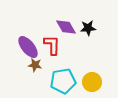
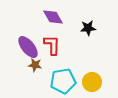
purple diamond: moved 13 px left, 10 px up
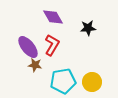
red L-shape: rotated 30 degrees clockwise
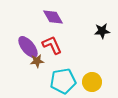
black star: moved 14 px right, 3 px down
red L-shape: rotated 55 degrees counterclockwise
brown star: moved 2 px right, 4 px up; rotated 16 degrees counterclockwise
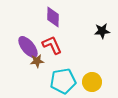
purple diamond: rotated 30 degrees clockwise
